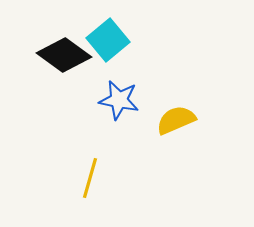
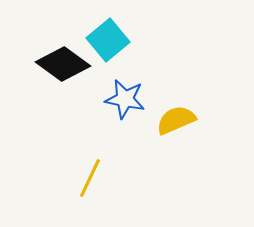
black diamond: moved 1 px left, 9 px down
blue star: moved 6 px right, 1 px up
yellow line: rotated 9 degrees clockwise
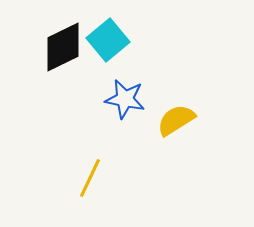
black diamond: moved 17 px up; rotated 62 degrees counterclockwise
yellow semicircle: rotated 9 degrees counterclockwise
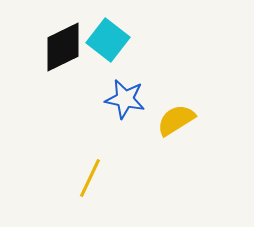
cyan square: rotated 12 degrees counterclockwise
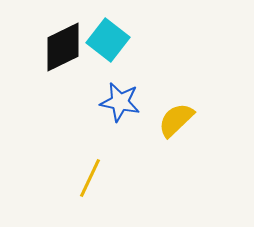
blue star: moved 5 px left, 3 px down
yellow semicircle: rotated 12 degrees counterclockwise
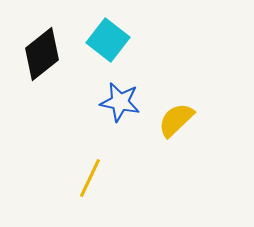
black diamond: moved 21 px left, 7 px down; rotated 12 degrees counterclockwise
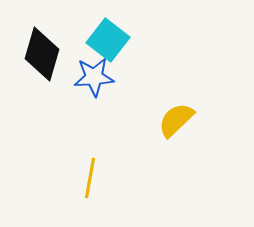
black diamond: rotated 36 degrees counterclockwise
blue star: moved 26 px left, 25 px up; rotated 15 degrees counterclockwise
yellow line: rotated 15 degrees counterclockwise
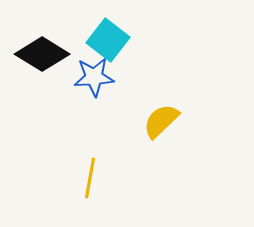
black diamond: rotated 74 degrees counterclockwise
yellow semicircle: moved 15 px left, 1 px down
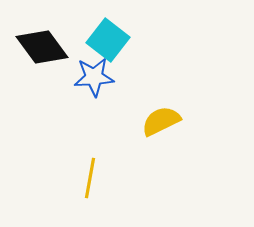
black diamond: moved 7 px up; rotated 22 degrees clockwise
yellow semicircle: rotated 18 degrees clockwise
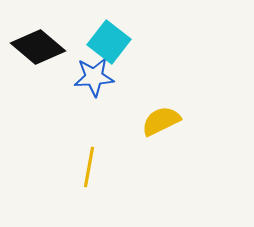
cyan square: moved 1 px right, 2 px down
black diamond: moved 4 px left; rotated 14 degrees counterclockwise
yellow line: moved 1 px left, 11 px up
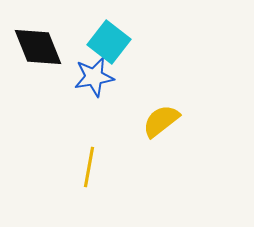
black diamond: rotated 28 degrees clockwise
blue star: rotated 6 degrees counterclockwise
yellow semicircle: rotated 12 degrees counterclockwise
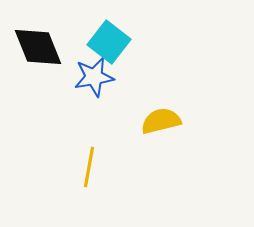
yellow semicircle: rotated 24 degrees clockwise
